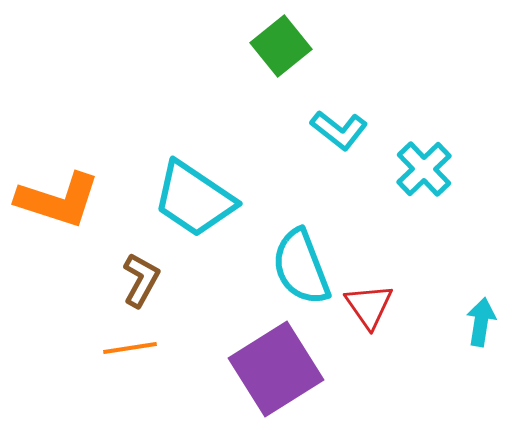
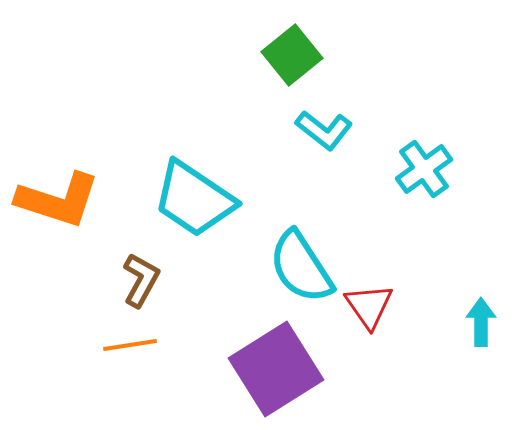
green square: moved 11 px right, 9 px down
cyan L-shape: moved 15 px left
cyan cross: rotated 8 degrees clockwise
cyan semicircle: rotated 12 degrees counterclockwise
cyan arrow: rotated 9 degrees counterclockwise
orange line: moved 3 px up
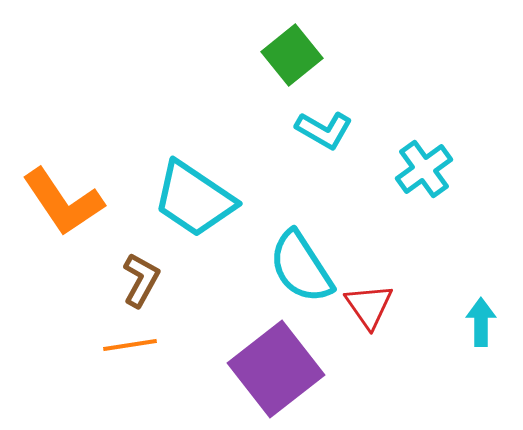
cyan L-shape: rotated 8 degrees counterclockwise
orange L-shape: moved 5 px right, 2 px down; rotated 38 degrees clockwise
purple square: rotated 6 degrees counterclockwise
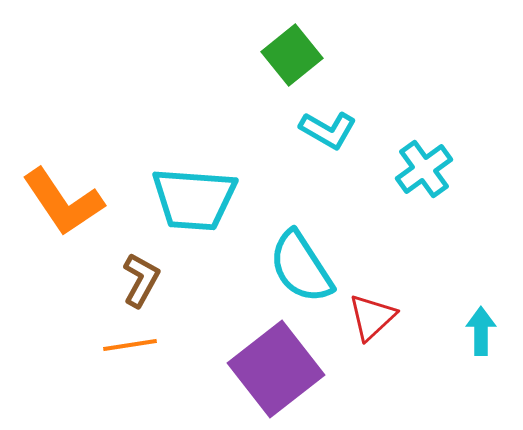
cyan L-shape: moved 4 px right
cyan trapezoid: rotated 30 degrees counterclockwise
red triangle: moved 3 px right, 11 px down; rotated 22 degrees clockwise
cyan arrow: moved 9 px down
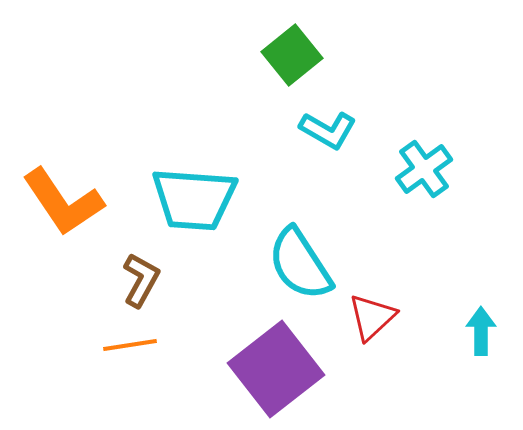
cyan semicircle: moved 1 px left, 3 px up
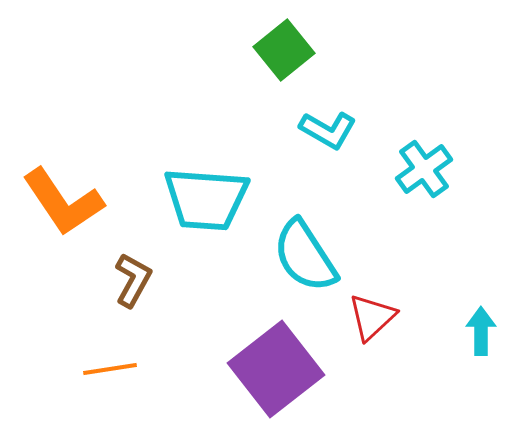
green square: moved 8 px left, 5 px up
cyan trapezoid: moved 12 px right
cyan semicircle: moved 5 px right, 8 px up
brown L-shape: moved 8 px left
orange line: moved 20 px left, 24 px down
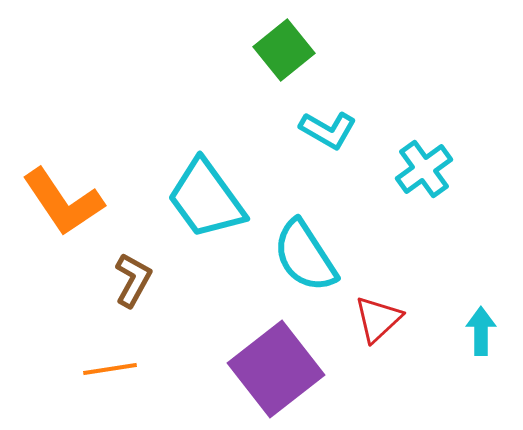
cyan trapezoid: rotated 50 degrees clockwise
red triangle: moved 6 px right, 2 px down
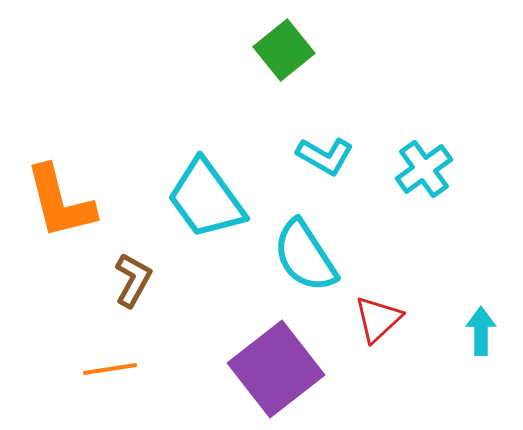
cyan L-shape: moved 3 px left, 26 px down
orange L-shape: moved 3 px left; rotated 20 degrees clockwise
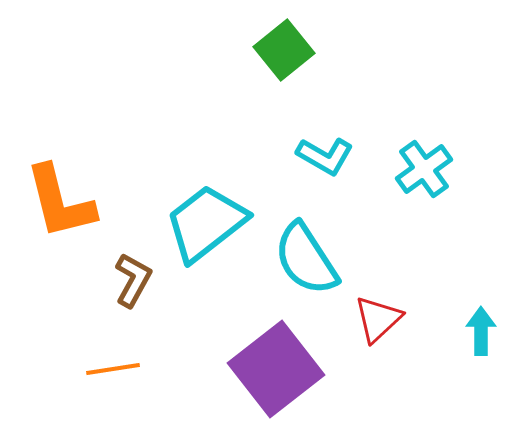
cyan trapezoid: moved 24 px down; rotated 88 degrees clockwise
cyan semicircle: moved 1 px right, 3 px down
orange line: moved 3 px right
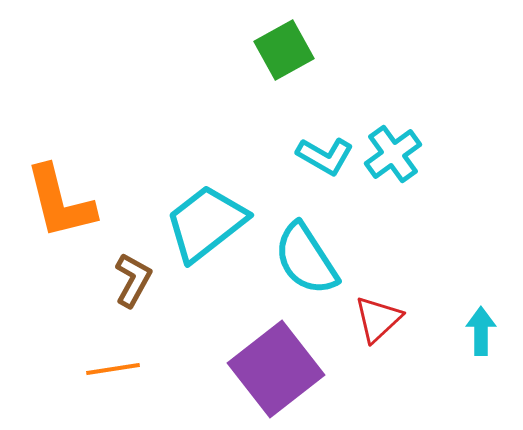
green square: rotated 10 degrees clockwise
cyan cross: moved 31 px left, 15 px up
